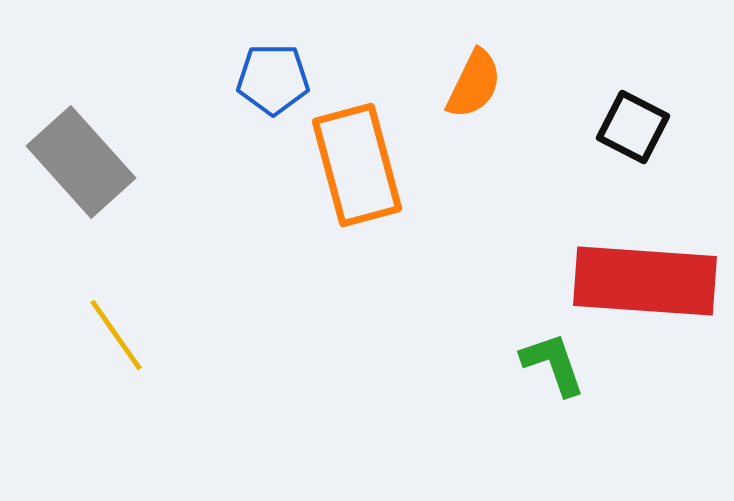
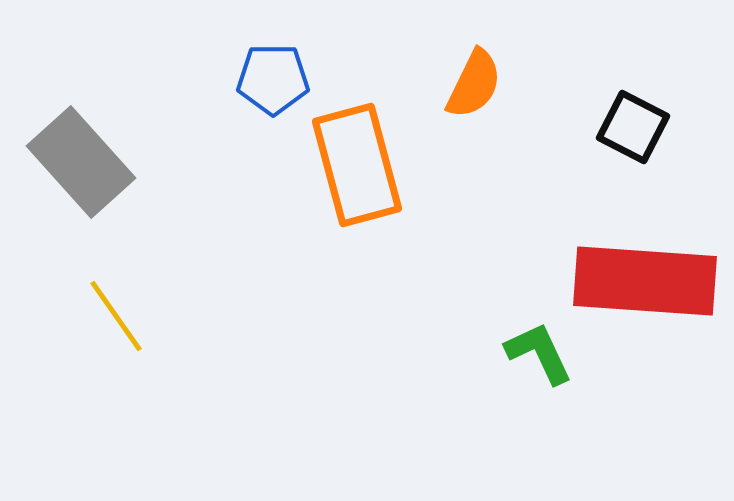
yellow line: moved 19 px up
green L-shape: moved 14 px left, 11 px up; rotated 6 degrees counterclockwise
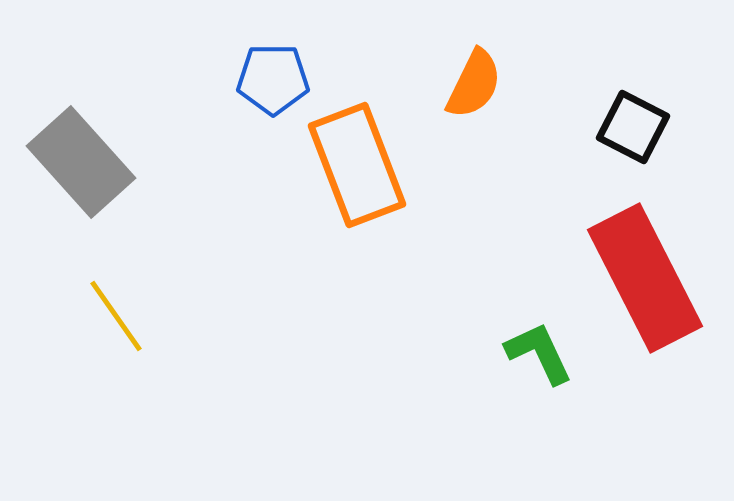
orange rectangle: rotated 6 degrees counterclockwise
red rectangle: moved 3 px up; rotated 59 degrees clockwise
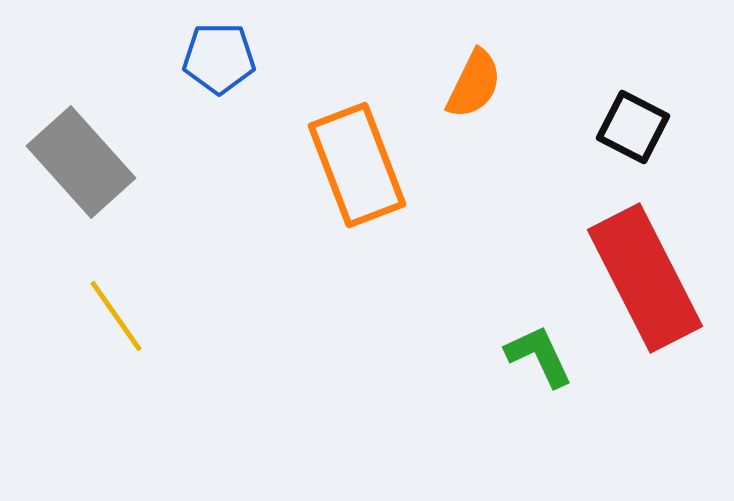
blue pentagon: moved 54 px left, 21 px up
green L-shape: moved 3 px down
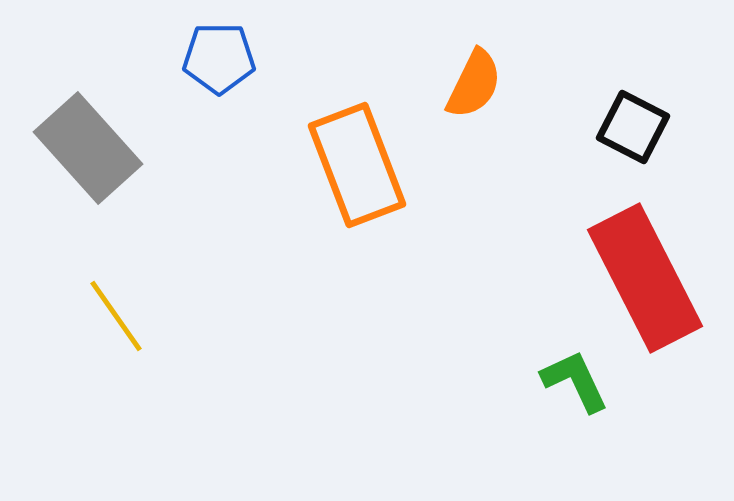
gray rectangle: moved 7 px right, 14 px up
green L-shape: moved 36 px right, 25 px down
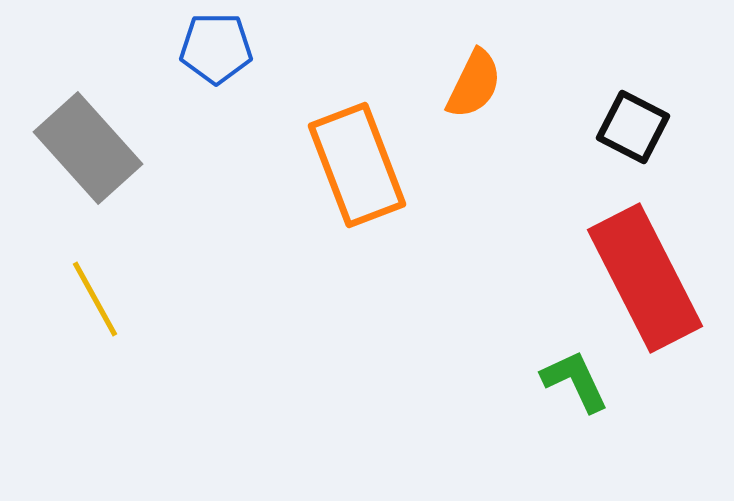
blue pentagon: moved 3 px left, 10 px up
yellow line: moved 21 px left, 17 px up; rotated 6 degrees clockwise
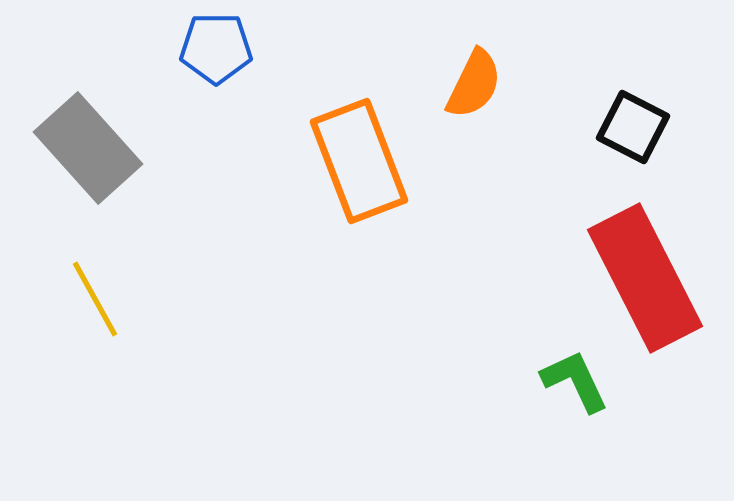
orange rectangle: moved 2 px right, 4 px up
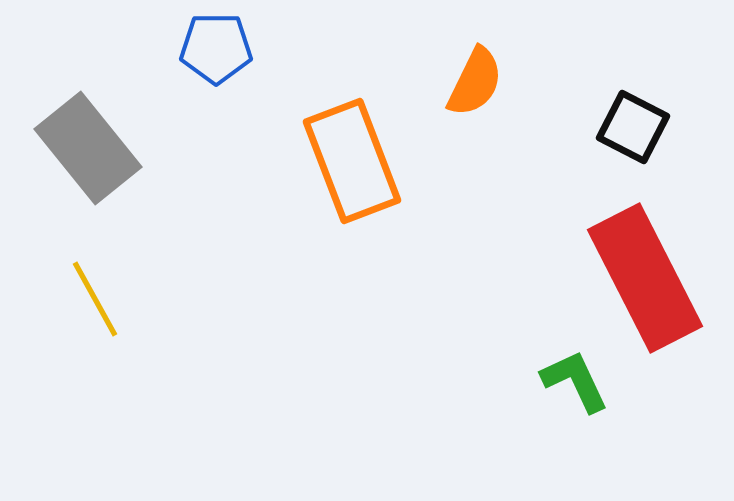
orange semicircle: moved 1 px right, 2 px up
gray rectangle: rotated 3 degrees clockwise
orange rectangle: moved 7 px left
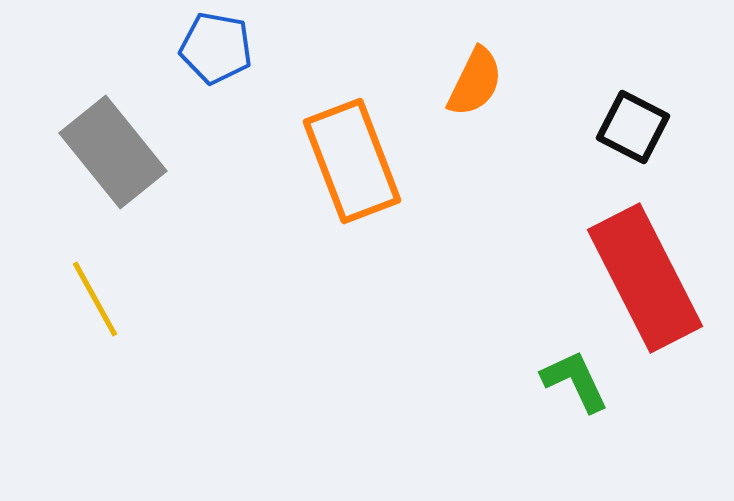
blue pentagon: rotated 10 degrees clockwise
gray rectangle: moved 25 px right, 4 px down
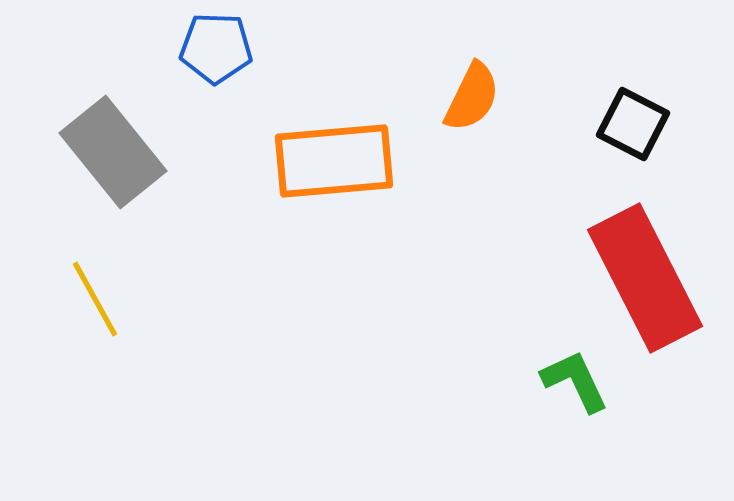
blue pentagon: rotated 8 degrees counterclockwise
orange semicircle: moved 3 px left, 15 px down
black square: moved 3 px up
orange rectangle: moved 18 px left; rotated 74 degrees counterclockwise
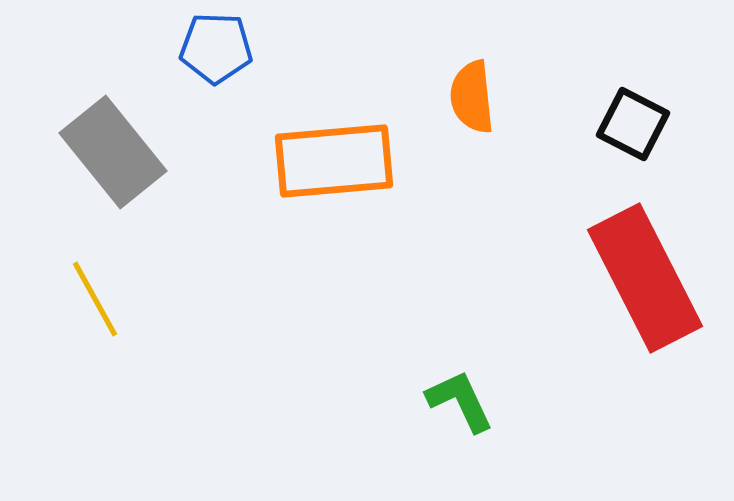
orange semicircle: rotated 148 degrees clockwise
green L-shape: moved 115 px left, 20 px down
